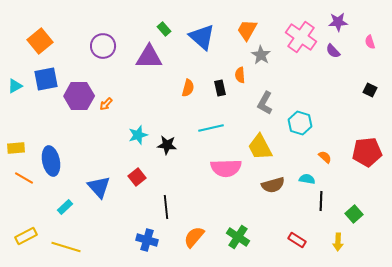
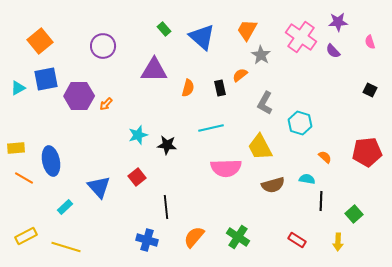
purple triangle at (149, 57): moved 5 px right, 13 px down
orange semicircle at (240, 75): rotated 56 degrees clockwise
cyan triangle at (15, 86): moved 3 px right, 2 px down
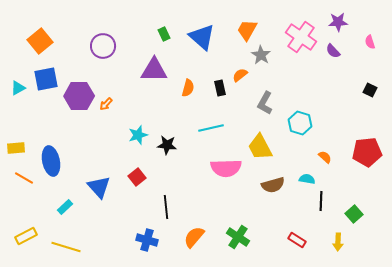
green rectangle at (164, 29): moved 5 px down; rotated 16 degrees clockwise
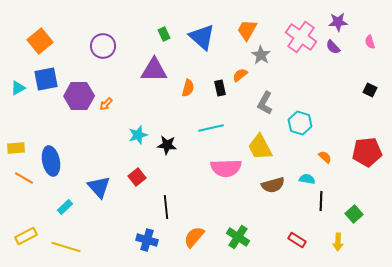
purple semicircle at (333, 51): moved 4 px up
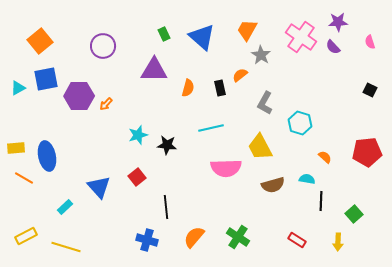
blue ellipse at (51, 161): moved 4 px left, 5 px up
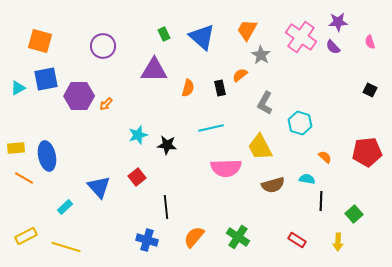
orange square at (40, 41): rotated 35 degrees counterclockwise
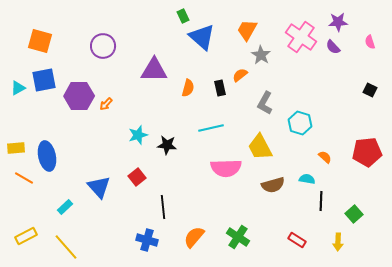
green rectangle at (164, 34): moved 19 px right, 18 px up
blue square at (46, 79): moved 2 px left, 1 px down
black line at (166, 207): moved 3 px left
yellow line at (66, 247): rotated 32 degrees clockwise
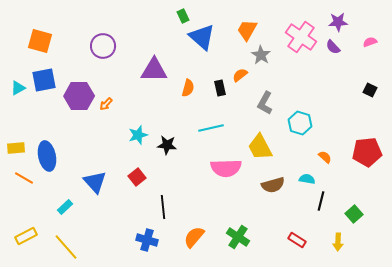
pink semicircle at (370, 42): rotated 88 degrees clockwise
blue triangle at (99, 187): moved 4 px left, 5 px up
black line at (321, 201): rotated 12 degrees clockwise
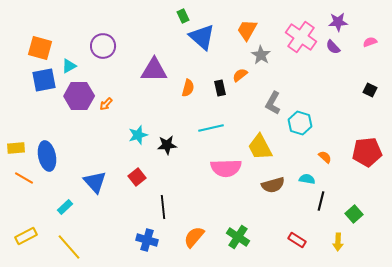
orange square at (40, 41): moved 7 px down
cyan triangle at (18, 88): moved 51 px right, 22 px up
gray L-shape at (265, 103): moved 8 px right
black star at (167, 145): rotated 12 degrees counterclockwise
yellow line at (66, 247): moved 3 px right
